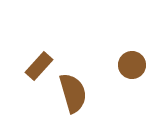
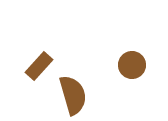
brown semicircle: moved 2 px down
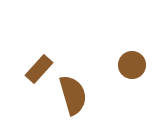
brown rectangle: moved 3 px down
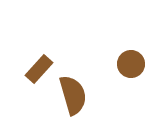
brown circle: moved 1 px left, 1 px up
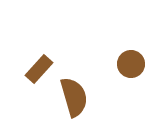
brown semicircle: moved 1 px right, 2 px down
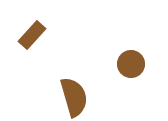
brown rectangle: moved 7 px left, 34 px up
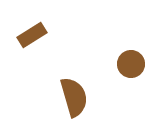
brown rectangle: rotated 16 degrees clockwise
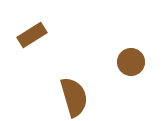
brown circle: moved 2 px up
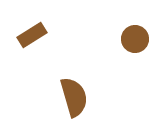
brown circle: moved 4 px right, 23 px up
